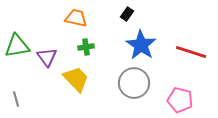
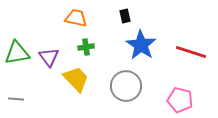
black rectangle: moved 2 px left, 2 px down; rotated 48 degrees counterclockwise
green triangle: moved 7 px down
purple triangle: moved 2 px right
gray circle: moved 8 px left, 3 px down
gray line: rotated 70 degrees counterclockwise
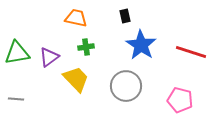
purple triangle: rotated 30 degrees clockwise
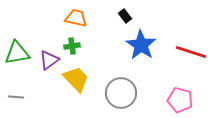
black rectangle: rotated 24 degrees counterclockwise
green cross: moved 14 px left, 1 px up
purple triangle: moved 3 px down
gray circle: moved 5 px left, 7 px down
gray line: moved 2 px up
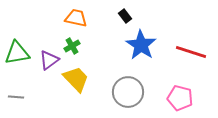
green cross: rotated 21 degrees counterclockwise
gray circle: moved 7 px right, 1 px up
pink pentagon: moved 2 px up
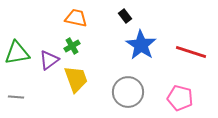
yellow trapezoid: rotated 24 degrees clockwise
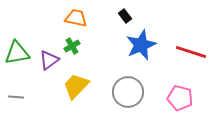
blue star: rotated 16 degrees clockwise
yellow trapezoid: moved 7 px down; rotated 116 degrees counterclockwise
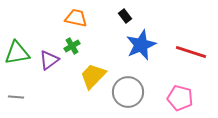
yellow trapezoid: moved 17 px right, 10 px up
